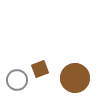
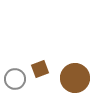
gray circle: moved 2 px left, 1 px up
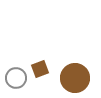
gray circle: moved 1 px right, 1 px up
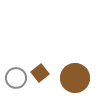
brown square: moved 4 px down; rotated 18 degrees counterclockwise
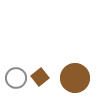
brown square: moved 4 px down
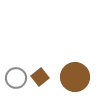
brown circle: moved 1 px up
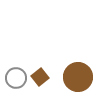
brown circle: moved 3 px right
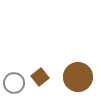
gray circle: moved 2 px left, 5 px down
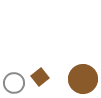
brown circle: moved 5 px right, 2 px down
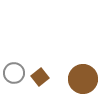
gray circle: moved 10 px up
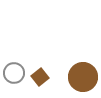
brown circle: moved 2 px up
